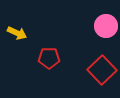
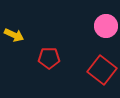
yellow arrow: moved 3 px left, 2 px down
red square: rotated 8 degrees counterclockwise
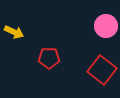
yellow arrow: moved 3 px up
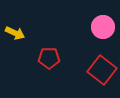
pink circle: moved 3 px left, 1 px down
yellow arrow: moved 1 px right, 1 px down
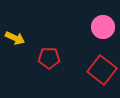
yellow arrow: moved 5 px down
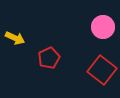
red pentagon: rotated 25 degrees counterclockwise
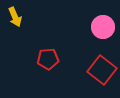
yellow arrow: moved 21 px up; rotated 42 degrees clockwise
red pentagon: moved 1 px left, 1 px down; rotated 20 degrees clockwise
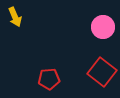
red pentagon: moved 1 px right, 20 px down
red square: moved 2 px down
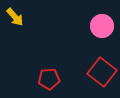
yellow arrow: rotated 18 degrees counterclockwise
pink circle: moved 1 px left, 1 px up
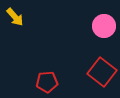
pink circle: moved 2 px right
red pentagon: moved 2 px left, 3 px down
